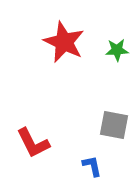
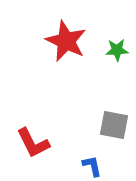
red star: moved 2 px right, 1 px up
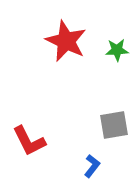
gray square: rotated 20 degrees counterclockwise
red L-shape: moved 4 px left, 2 px up
blue L-shape: rotated 50 degrees clockwise
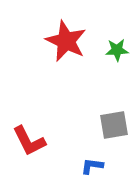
blue L-shape: rotated 120 degrees counterclockwise
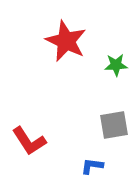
green star: moved 1 px left, 15 px down
red L-shape: rotated 6 degrees counterclockwise
